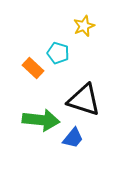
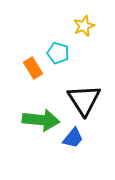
orange rectangle: rotated 15 degrees clockwise
black triangle: rotated 39 degrees clockwise
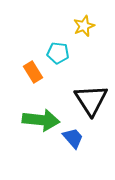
cyan pentagon: rotated 10 degrees counterclockwise
orange rectangle: moved 4 px down
black triangle: moved 7 px right
blue trapezoid: rotated 80 degrees counterclockwise
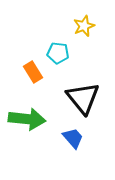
black triangle: moved 8 px left, 2 px up; rotated 6 degrees counterclockwise
green arrow: moved 14 px left, 1 px up
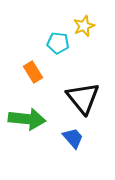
cyan pentagon: moved 10 px up
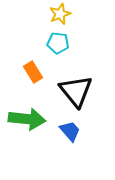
yellow star: moved 24 px left, 12 px up
black triangle: moved 7 px left, 7 px up
blue trapezoid: moved 3 px left, 7 px up
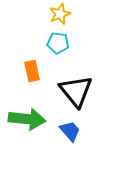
orange rectangle: moved 1 px left, 1 px up; rotated 20 degrees clockwise
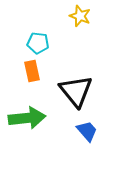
yellow star: moved 20 px right, 2 px down; rotated 30 degrees counterclockwise
cyan pentagon: moved 20 px left
green arrow: moved 1 px up; rotated 12 degrees counterclockwise
blue trapezoid: moved 17 px right
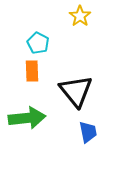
yellow star: rotated 15 degrees clockwise
cyan pentagon: rotated 20 degrees clockwise
orange rectangle: rotated 10 degrees clockwise
blue trapezoid: moved 1 px right, 1 px down; rotated 30 degrees clockwise
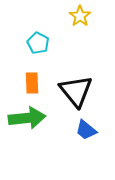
orange rectangle: moved 12 px down
blue trapezoid: moved 2 px left, 2 px up; rotated 140 degrees clockwise
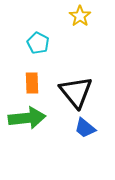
black triangle: moved 1 px down
blue trapezoid: moved 1 px left, 2 px up
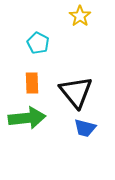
blue trapezoid: rotated 25 degrees counterclockwise
